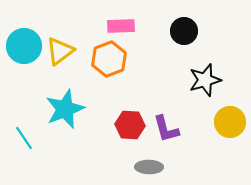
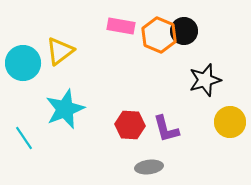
pink rectangle: rotated 12 degrees clockwise
cyan circle: moved 1 px left, 17 px down
orange hexagon: moved 50 px right, 24 px up; rotated 16 degrees counterclockwise
gray ellipse: rotated 8 degrees counterclockwise
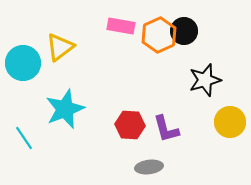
orange hexagon: rotated 12 degrees clockwise
yellow triangle: moved 4 px up
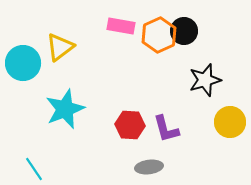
cyan line: moved 10 px right, 31 px down
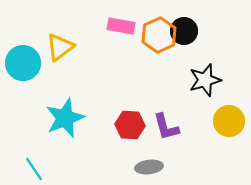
cyan star: moved 9 px down
yellow circle: moved 1 px left, 1 px up
purple L-shape: moved 2 px up
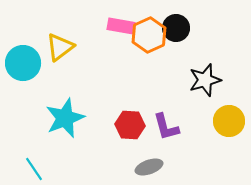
black circle: moved 8 px left, 3 px up
orange hexagon: moved 10 px left
gray ellipse: rotated 12 degrees counterclockwise
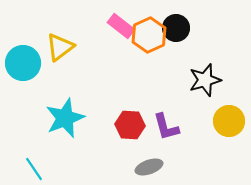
pink rectangle: rotated 28 degrees clockwise
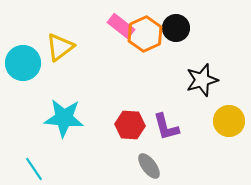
orange hexagon: moved 4 px left, 1 px up
black star: moved 3 px left
cyan star: moved 1 px left; rotated 27 degrees clockwise
gray ellipse: moved 1 px up; rotated 72 degrees clockwise
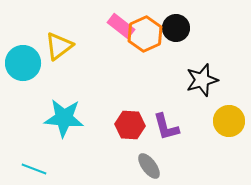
yellow triangle: moved 1 px left, 1 px up
cyan line: rotated 35 degrees counterclockwise
